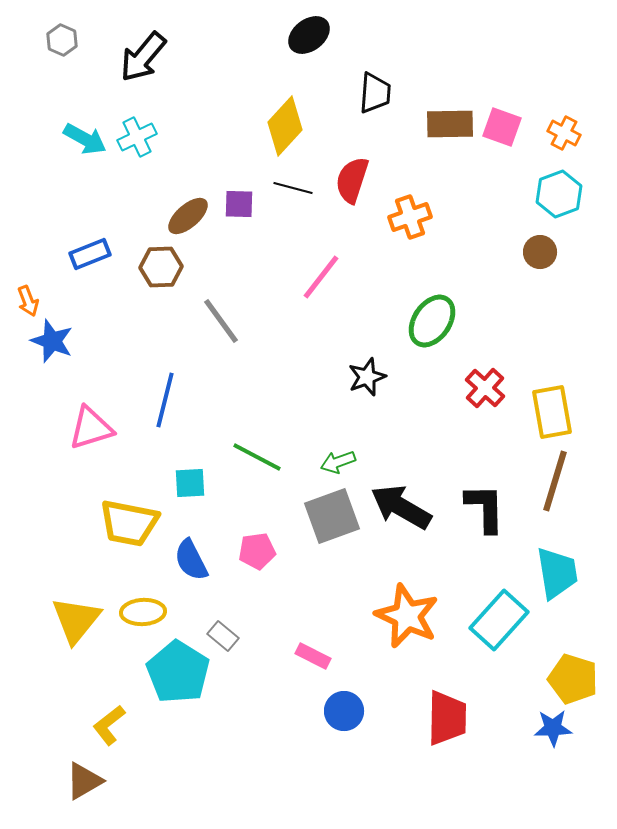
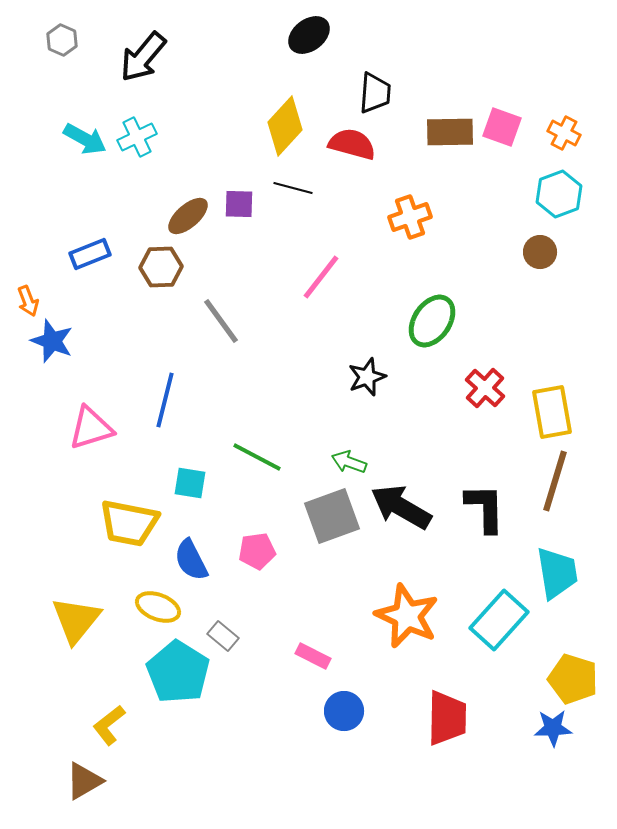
brown rectangle at (450, 124): moved 8 px down
red semicircle at (352, 180): moved 36 px up; rotated 87 degrees clockwise
green arrow at (338, 462): moved 11 px right; rotated 40 degrees clockwise
cyan square at (190, 483): rotated 12 degrees clockwise
yellow ellipse at (143, 612): moved 15 px right, 5 px up; rotated 24 degrees clockwise
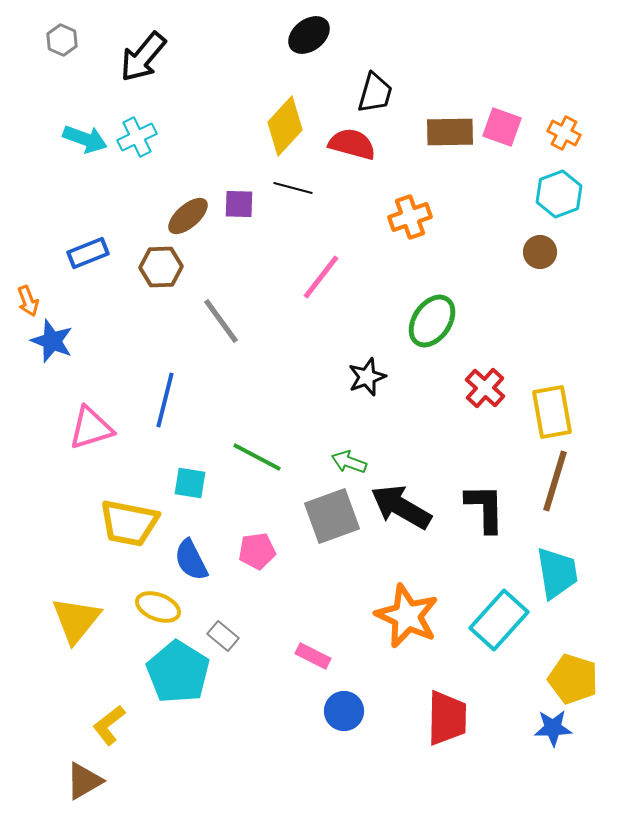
black trapezoid at (375, 93): rotated 12 degrees clockwise
cyan arrow at (85, 139): rotated 9 degrees counterclockwise
blue rectangle at (90, 254): moved 2 px left, 1 px up
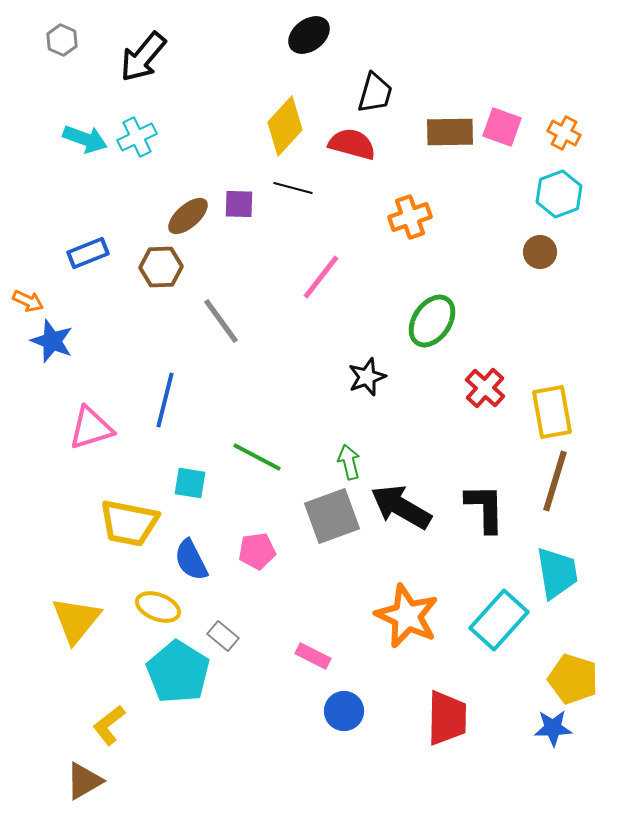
orange arrow at (28, 301): rotated 44 degrees counterclockwise
green arrow at (349, 462): rotated 56 degrees clockwise
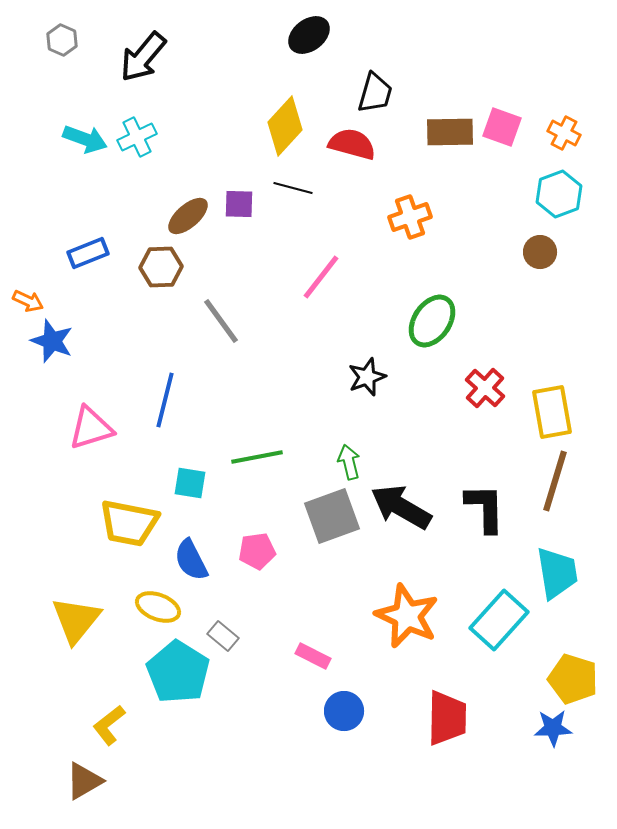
green line at (257, 457): rotated 39 degrees counterclockwise
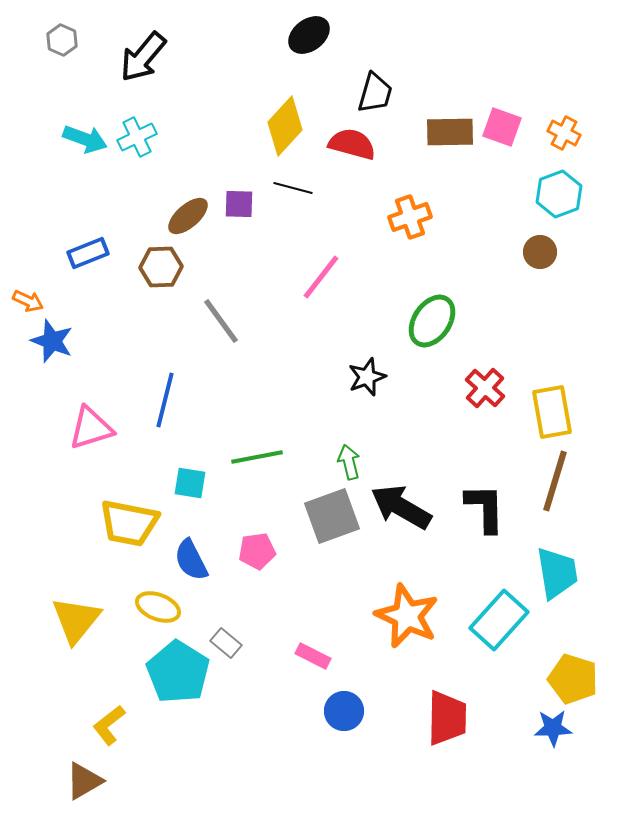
gray rectangle at (223, 636): moved 3 px right, 7 px down
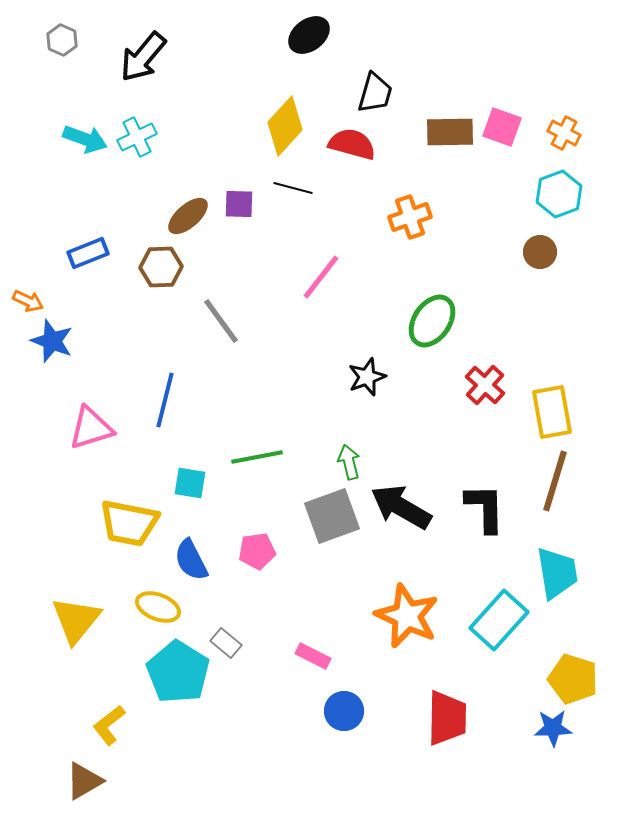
red cross at (485, 388): moved 3 px up
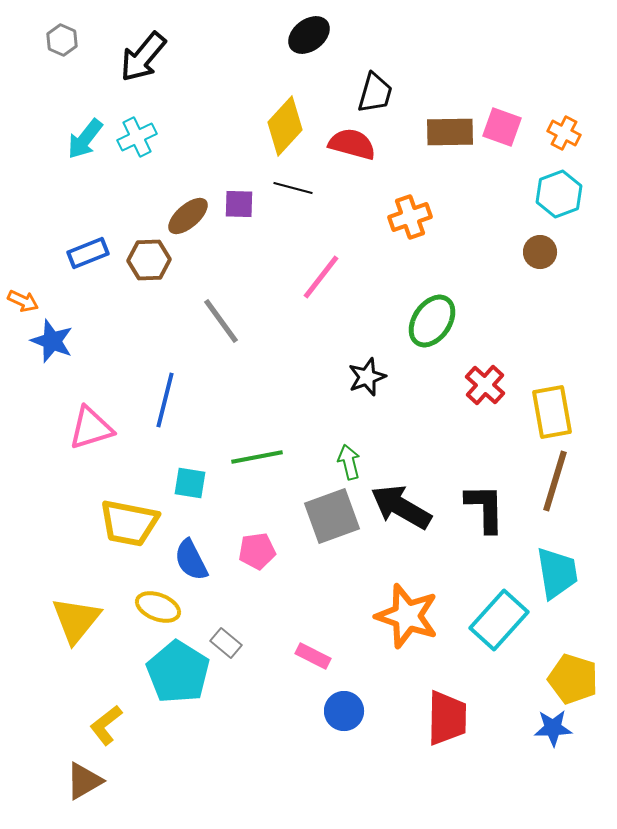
cyan arrow at (85, 139): rotated 108 degrees clockwise
brown hexagon at (161, 267): moved 12 px left, 7 px up
orange arrow at (28, 301): moved 5 px left
orange star at (407, 616): rotated 6 degrees counterclockwise
yellow L-shape at (109, 725): moved 3 px left
